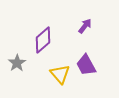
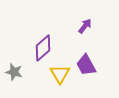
purple diamond: moved 8 px down
gray star: moved 3 px left, 9 px down; rotated 24 degrees counterclockwise
yellow triangle: rotated 10 degrees clockwise
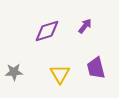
purple diamond: moved 4 px right, 17 px up; rotated 24 degrees clockwise
purple trapezoid: moved 10 px right, 3 px down; rotated 15 degrees clockwise
gray star: rotated 18 degrees counterclockwise
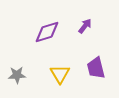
purple diamond: moved 1 px down
gray star: moved 3 px right, 3 px down
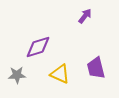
purple arrow: moved 10 px up
purple diamond: moved 9 px left, 15 px down
yellow triangle: rotated 35 degrees counterclockwise
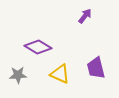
purple diamond: rotated 48 degrees clockwise
gray star: moved 1 px right
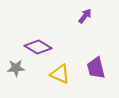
gray star: moved 2 px left, 7 px up
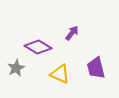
purple arrow: moved 13 px left, 17 px down
gray star: rotated 24 degrees counterclockwise
